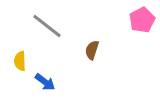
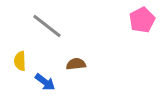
brown semicircle: moved 16 px left, 14 px down; rotated 66 degrees clockwise
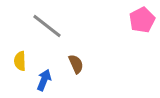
brown semicircle: rotated 72 degrees clockwise
blue arrow: moved 1 px left, 2 px up; rotated 105 degrees counterclockwise
